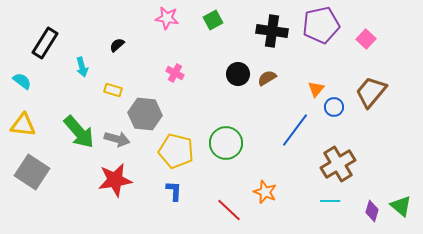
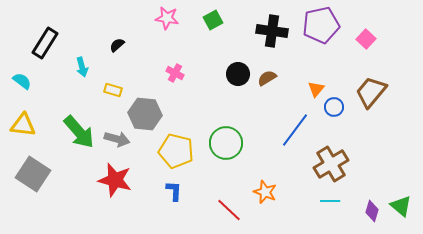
brown cross: moved 7 px left
gray square: moved 1 px right, 2 px down
red star: rotated 24 degrees clockwise
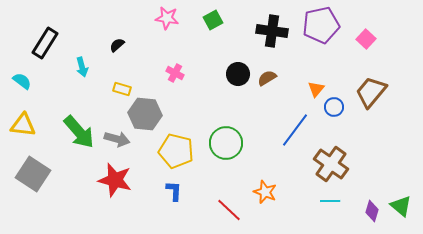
yellow rectangle: moved 9 px right, 1 px up
brown cross: rotated 24 degrees counterclockwise
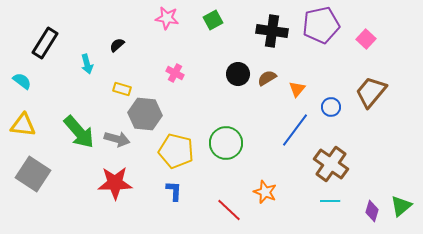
cyan arrow: moved 5 px right, 3 px up
orange triangle: moved 19 px left
blue circle: moved 3 px left
red star: moved 3 px down; rotated 16 degrees counterclockwise
green triangle: rotated 40 degrees clockwise
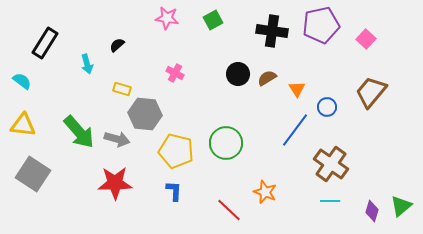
orange triangle: rotated 12 degrees counterclockwise
blue circle: moved 4 px left
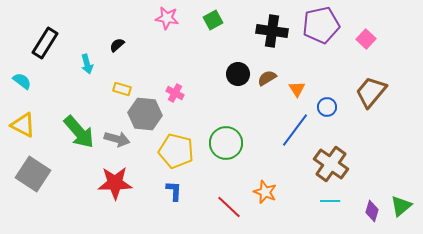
pink cross: moved 20 px down
yellow triangle: rotated 20 degrees clockwise
red line: moved 3 px up
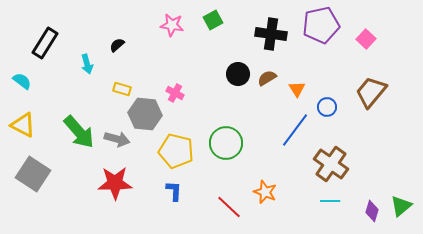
pink star: moved 5 px right, 7 px down
black cross: moved 1 px left, 3 px down
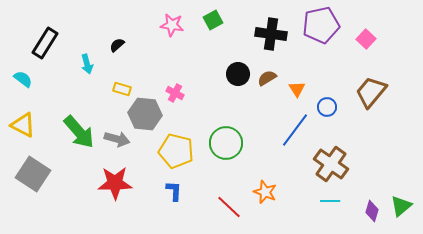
cyan semicircle: moved 1 px right, 2 px up
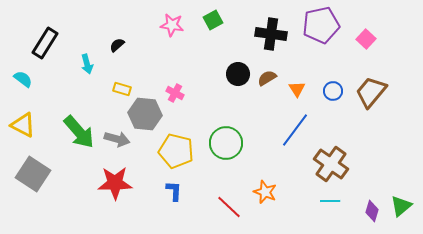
blue circle: moved 6 px right, 16 px up
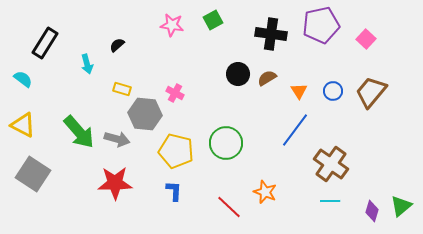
orange triangle: moved 2 px right, 2 px down
